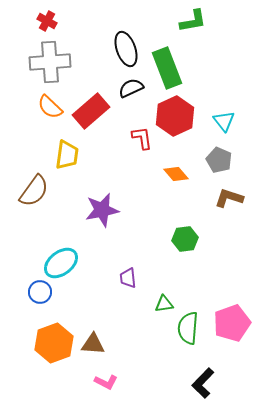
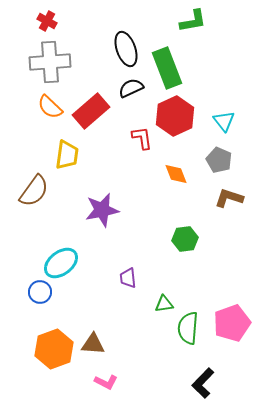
orange diamond: rotated 20 degrees clockwise
orange hexagon: moved 6 px down
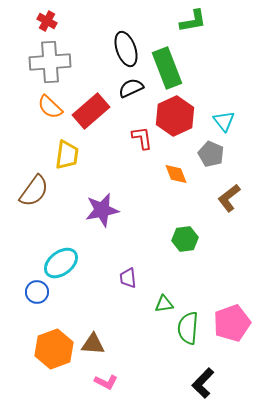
gray pentagon: moved 8 px left, 6 px up
brown L-shape: rotated 56 degrees counterclockwise
blue circle: moved 3 px left
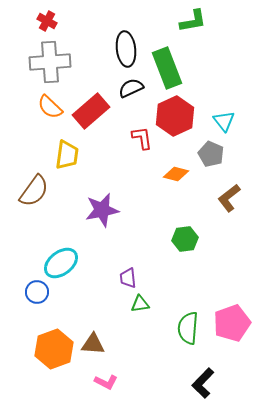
black ellipse: rotated 12 degrees clockwise
orange diamond: rotated 55 degrees counterclockwise
green triangle: moved 24 px left
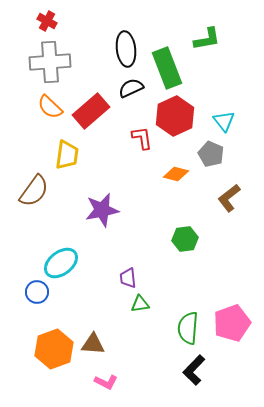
green L-shape: moved 14 px right, 18 px down
black L-shape: moved 9 px left, 13 px up
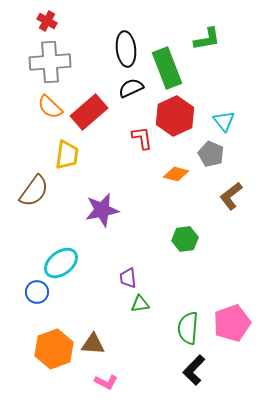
red rectangle: moved 2 px left, 1 px down
brown L-shape: moved 2 px right, 2 px up
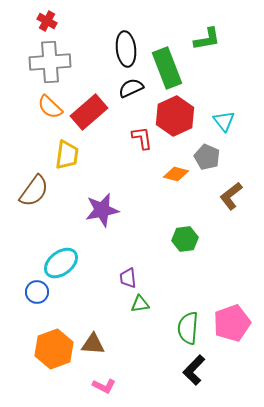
gray pentagon: moved 4 px left, 3 px down
pink L-shape: moved 2 px left, 4 px down
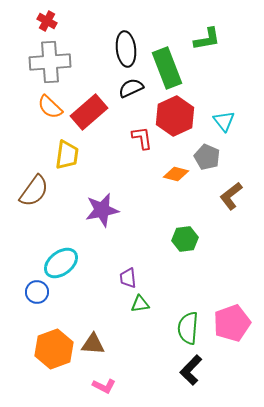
black L-shape: moved 3 px left
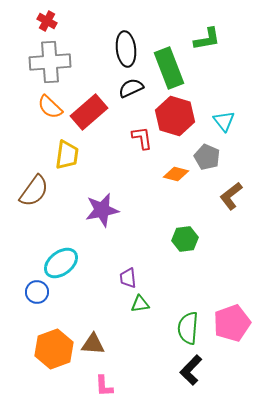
green rectangle: moved 2 px right
red hexagon: rotated 18 degrees counterclockwise
pink L-shape: rotated 60 degrees clockwise
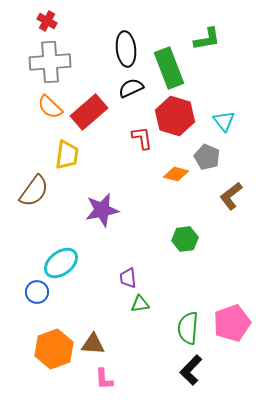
pink L-shape: moved 7 px up
